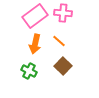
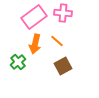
pink rectangle: moved 1 px left, 1 px down
orange line: moved 2 px left
brown square: rotated 18 degrees clockwise
green cross: moved 11 px left, 9 px up; rotated 21 degrees clockwise
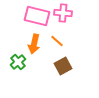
pink rectangle: moved 3 px right, 1 px up; rotated 50 degrees clockwise
orange arrow: moved 1 px left
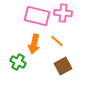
green cross: rotated 21 degrees counterclockwise
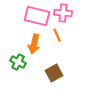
orange line: moved 6 px up; rotated 24 degrees clockwise
brown square: moved 9 px left, 7 px down
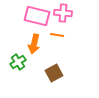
orange line: rotated 56 degrees counterclockwise
green cross: rotated 28 degrees clockwise
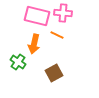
orange line: rotated 16 degrees clockwise
green cross: rotated 21 degrees counterclockwise
